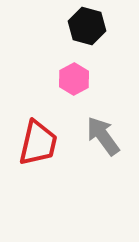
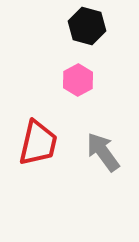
pink hexagon: moved 4 px right, 1 px down
gray arrow: moved 16 px down
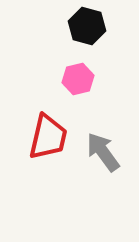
pink hexagon: moved 1 px up; rotated 16 degrees clockwise
red trapezoid: moved 10 px right, 6 px up
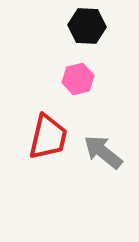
black hexagon: rotated 12 degrees counterclockwise
gray arrow: rotated 15 degrees counterclockwise
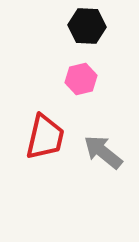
pink hexagon: moved 3 px right
red trapezoid: moved 3 px left
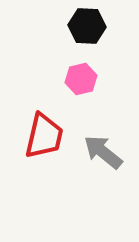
red trapezoid: moved 1 px left, 1 px up
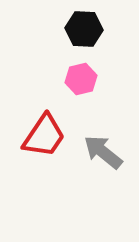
black hexagon: moved 3 px left, 3 px down
red trapezoid: rotated 21 degrees clockwise
